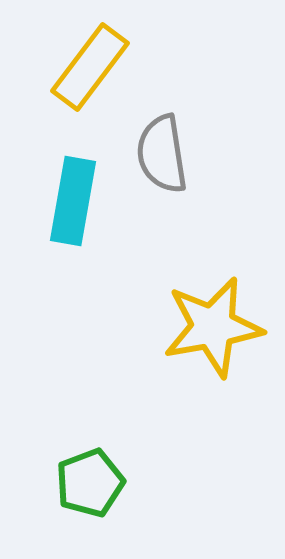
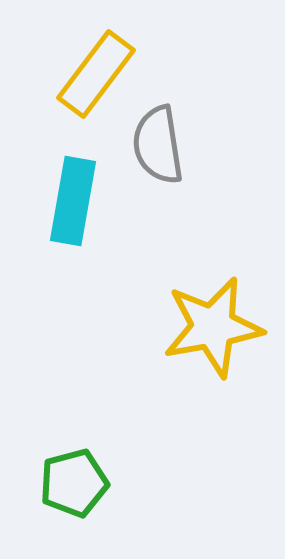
yellow rectangle: moved 6 px right, 7 px down
gray semicircle: moved 4 px left, 9 px up
green pentagon: moved 16 px left; rotated 6 degrees clockwise
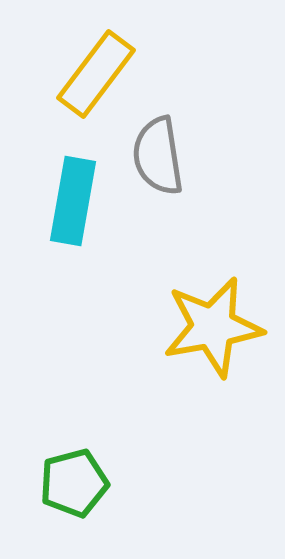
gray semicircle: moved 11 px down
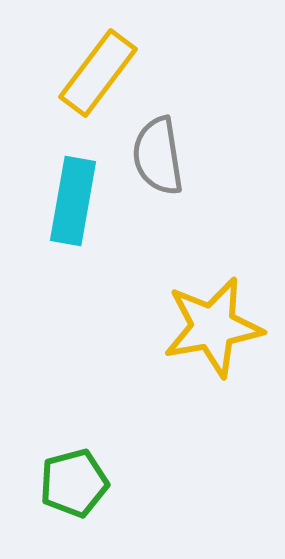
yellow rectangle: moved 2 px right, 1 px up
